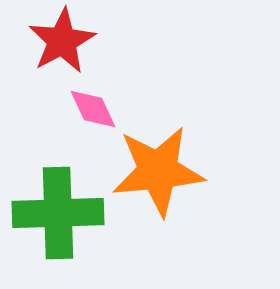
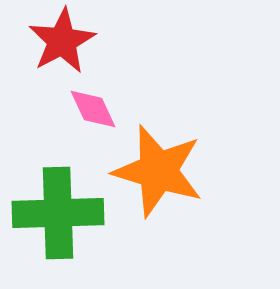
orange star: rotated 22 degrees clockwise
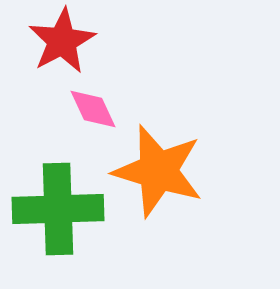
green cross: moved 4 px up
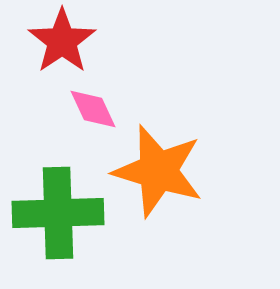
red star: rotated 6 degrees counterclockwise
green cross: moved 4 px down
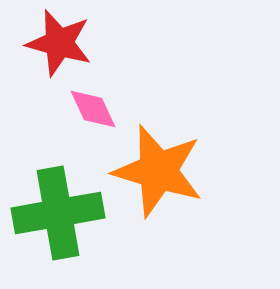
red star: moved 3 px left, 2 px down; rotated 22 degrees counterclockwise
green cross: rotated 8 degrees counterclockwise
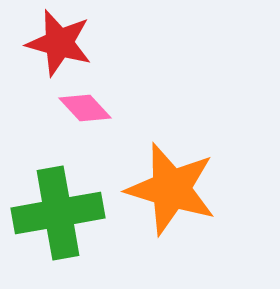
pink diamond: moved 8 px left, 1 px up; rotated 18 degrees counterclockwise
orange star: moved 13 px right, 18 px down
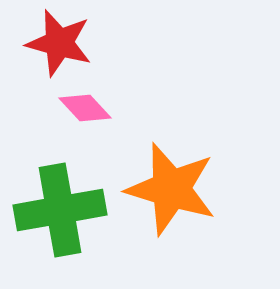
green cross: moved 2 px right, 3 px up
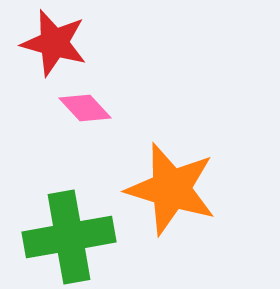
red star: moved 5 px left
green cross: moved 9 px right, 27 px down
